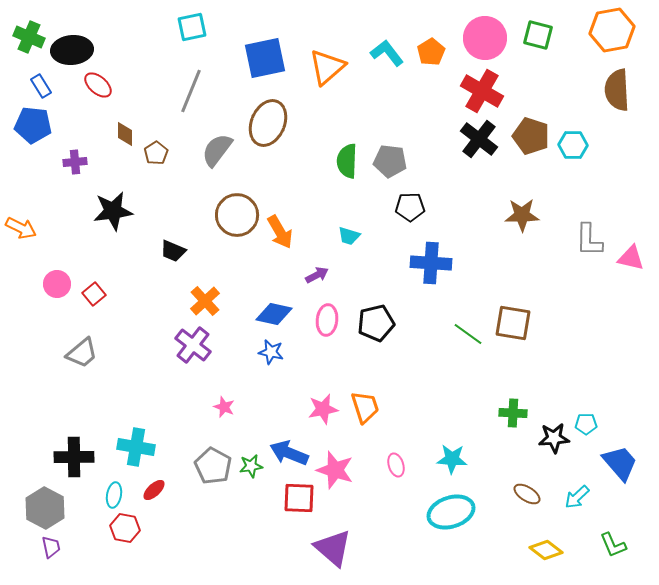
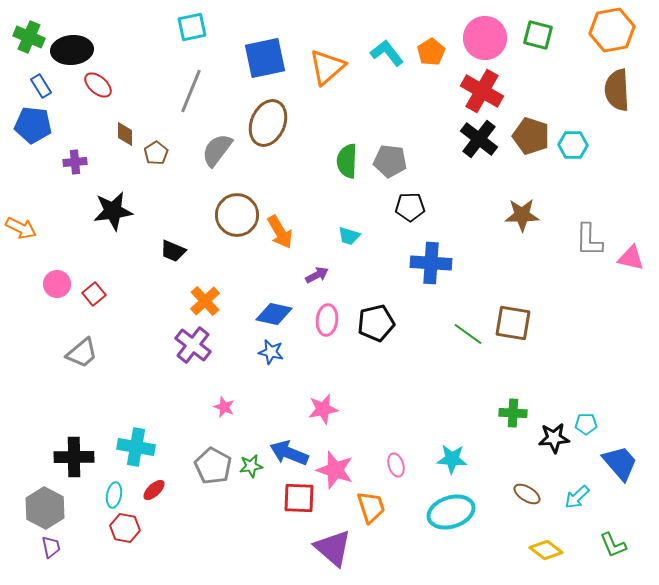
orange trapezoid at (365, 407): moved 6 px right, 100 px down
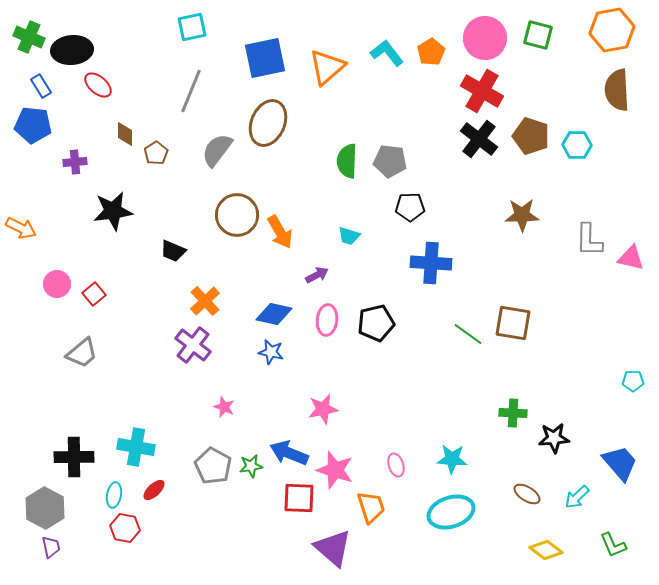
cyan hexagon at (573, 145): moved 4 px right
cyan pentagon at (586, 424): moved 47 px right, 43 px up
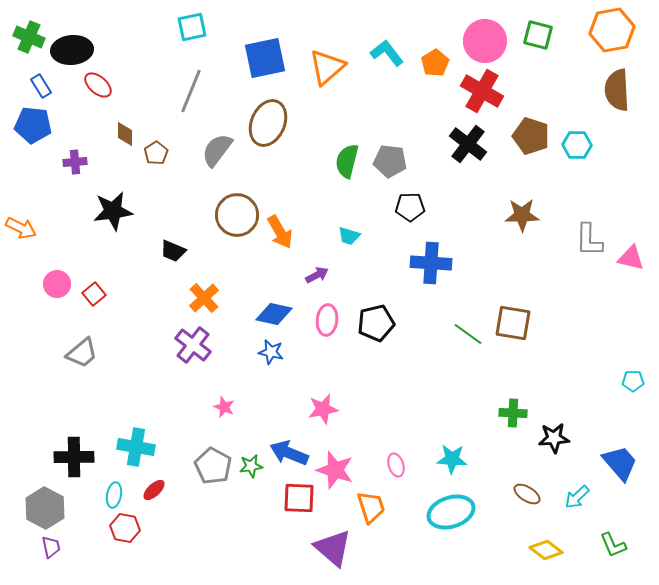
pink circle at (485, 38): moved 3 px down
orange pentagon at (431, 52): moved 4 px right, 11 px down
black cross at (479, 139): moved 11 px left, 5 px down
green semicircle at (347, 161): rotated 12 degrees clockwise
orange cross at (205, 301): moved 1 px left, 3 px up
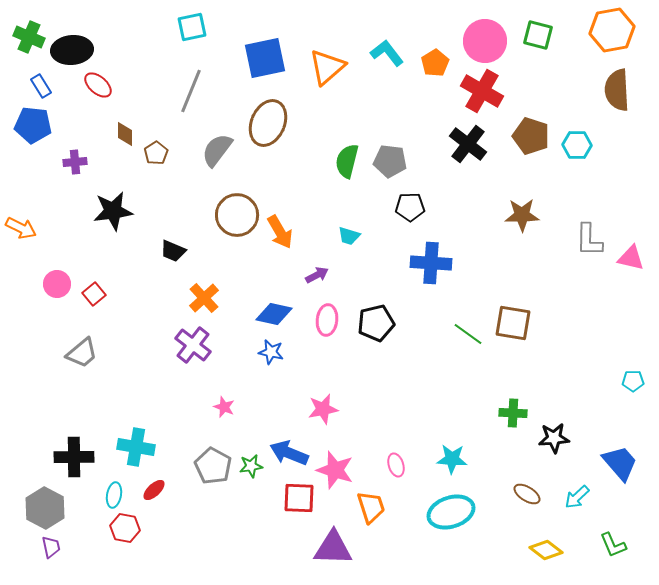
purple triangle at (333, 548): rotated 39 degrees counterclockwise
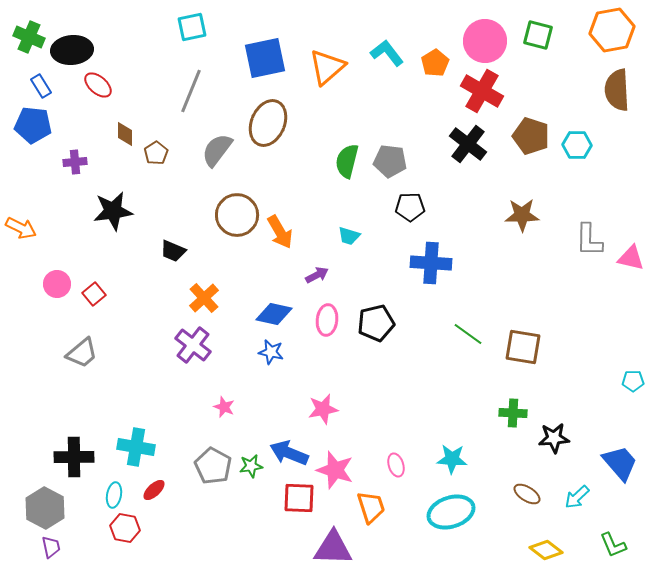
brown square at (513, 323): moved 10 px right, 24 px down
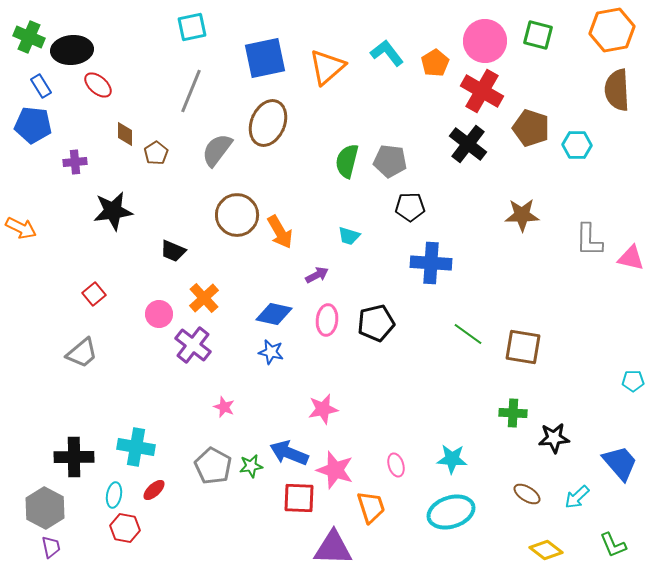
brown pentagon at (531, 136): moved 8 px up
pink circle at (57, 284): moved 102 px right, 30 px down
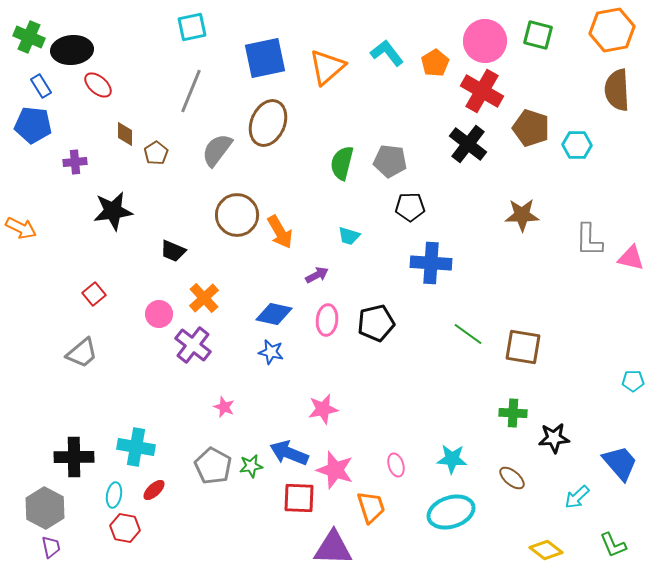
green semicircle at (347, 161): moved 5 px left, 2 px down
brown ellipse at (527, 494): moved 15 px left, 16 px up; rotated 8 degrees clockwise
